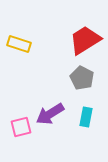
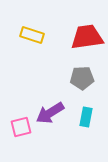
red trapezoid: moved 2 px right, 3 px up; rotated 24 degrees clockwise
yellow rectangle: moved 13 px right, 9 px up
gray pentagon: rotated 30 degrees counterclockwise
purple arrow: moved 1 px up
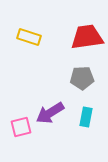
yellow rectangle: moved 3 px left, 2 px down
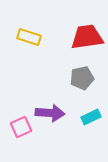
gray pentagon: rotated 10 degrees counterclockwise
purple arrow: rotated 144 degrees counterclockwise
cyan rectangle: moved 5 px right; rotated 54 degrees clockwise
pink square: rotated 10 degrees counterclockwise
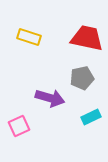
red trapezoid: moved 1 px down; rotated 20 degrees clockwise
purple arrow: moved 15 px up; rotated 12 degrees clockwise
pink square: moved 2 px left, 1 px up
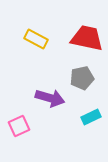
yellow rectangle: moved 7 px right, 2 px down; rotated 10 degrees clockwise
